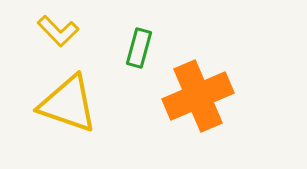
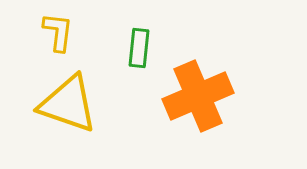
yellow L-shape: moved 1 px down; rotated 129 degrees counterclockwise
green rectangle: rotated 9 degrees counterclockwise
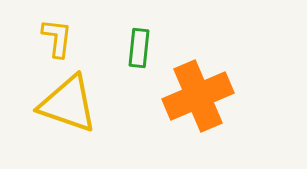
yellow L-shape: moved 1 px left, 6 px down
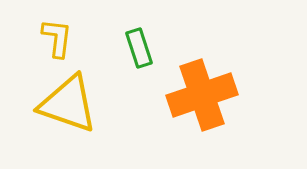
green rectangle: rotated 24 degrees counterclockwise
orange cross: moved 4 px right, 1 px up; rotated 4 degrees clockwise
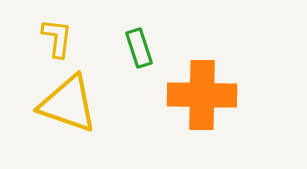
orange cross: rotated 20 degrees clockwise
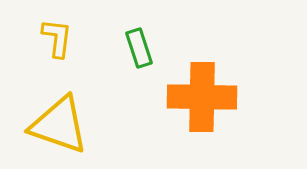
orange cross: moved 2 px down
yellow triangle: moved 9 px left, 21 px down
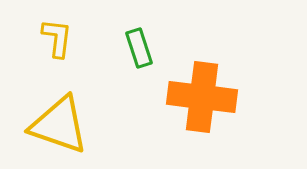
orange cross: rotated 6 degrees clockwise
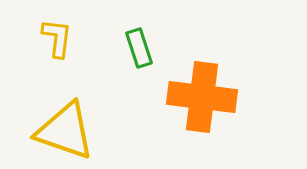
yellow triangle: moved 6 px right, 6 px down
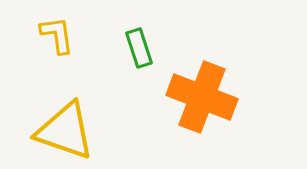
yellow L-shape: moved 3 px up; rotated 15 degrees counterclockwise
orange cross: rotated 14 degrees clockwise
